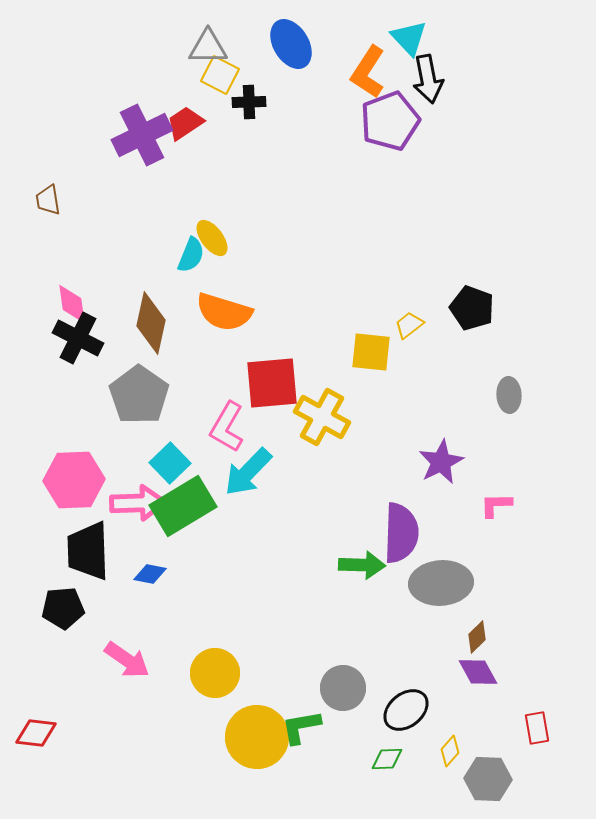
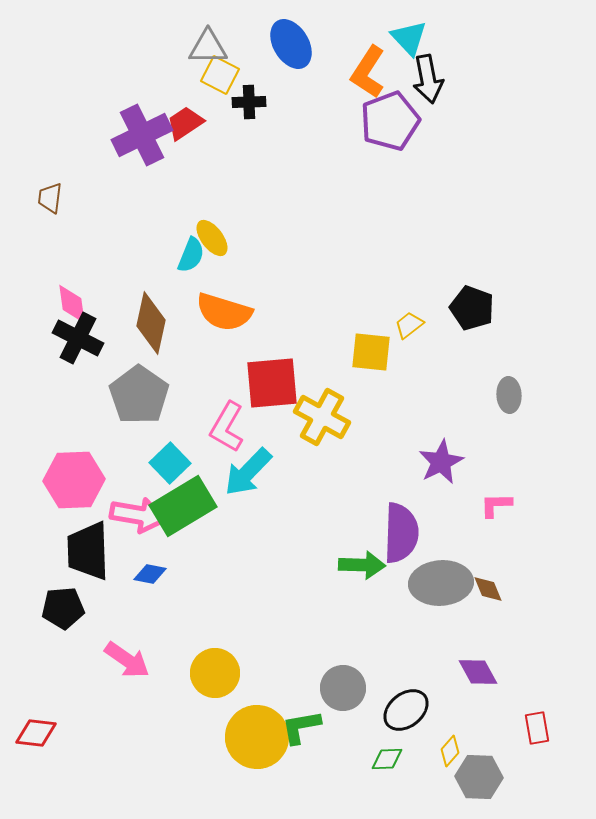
brown trapezoid at (48, 200): moved 2 px right, 2 px up; rotated 16 degrees clockwise
pink arrow at (138, 503): moved 12 px down; rotated 12 degrees clockwise
brown diamond at (477, 637): moved 11 px right, 48 px up; rotated 68 degrees counterclockwise
gray hexagon at (488, 779): moved 9 px left, 2 px up
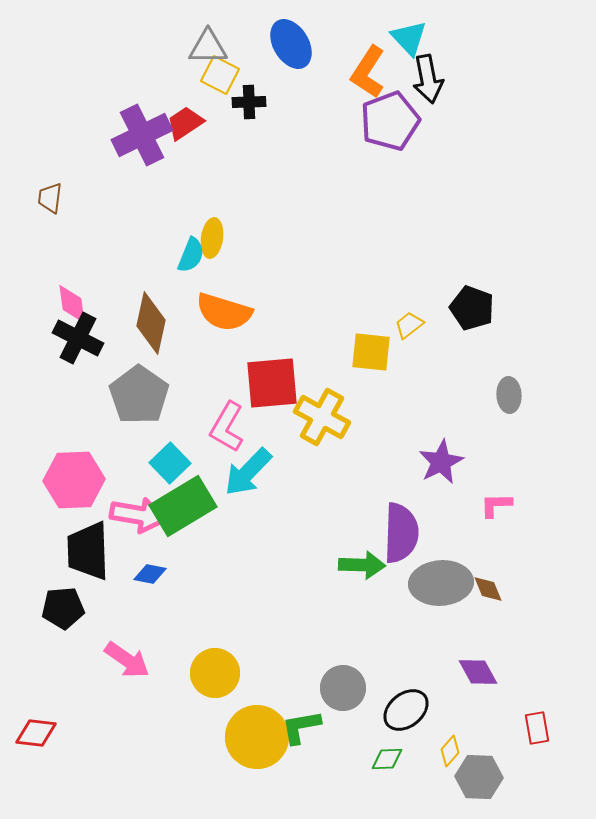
yellow ellipse at (212, 238): rotated 45 degrees clockwise
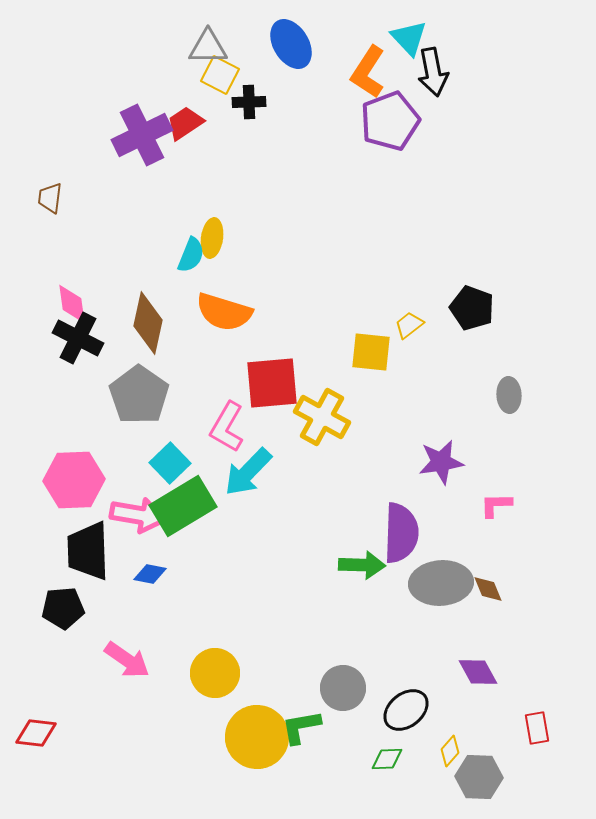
black arrow at (428, 79): moved 5 px right, 7 px up
brown diamond at (151, 323): moved 3 px left
purple star at (441, 462): rotated 18 degrees clockwise
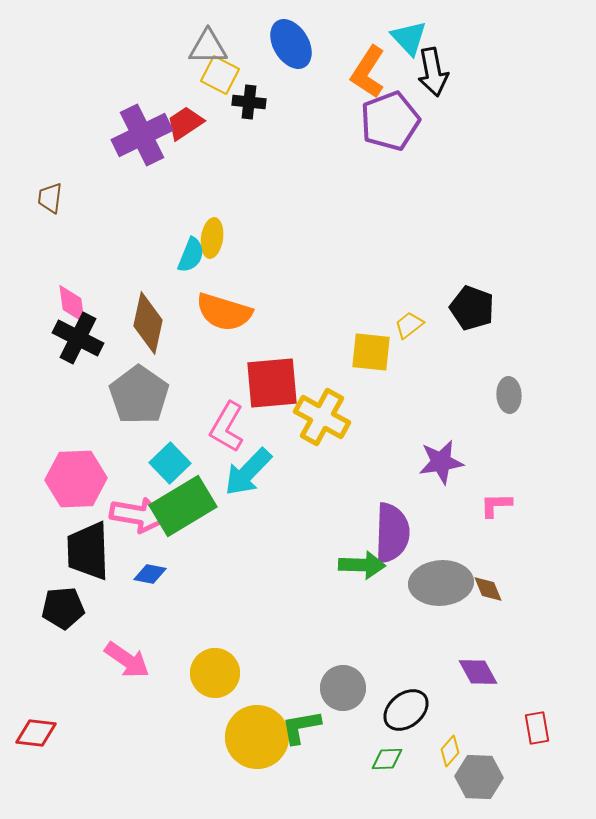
black cross at (249, 102): rotated 8 degrees clockwise
pink hexagon at (74, 480): moved 2 px right, 1 px up
purple semicircle at (401, 533): moved 9 px left
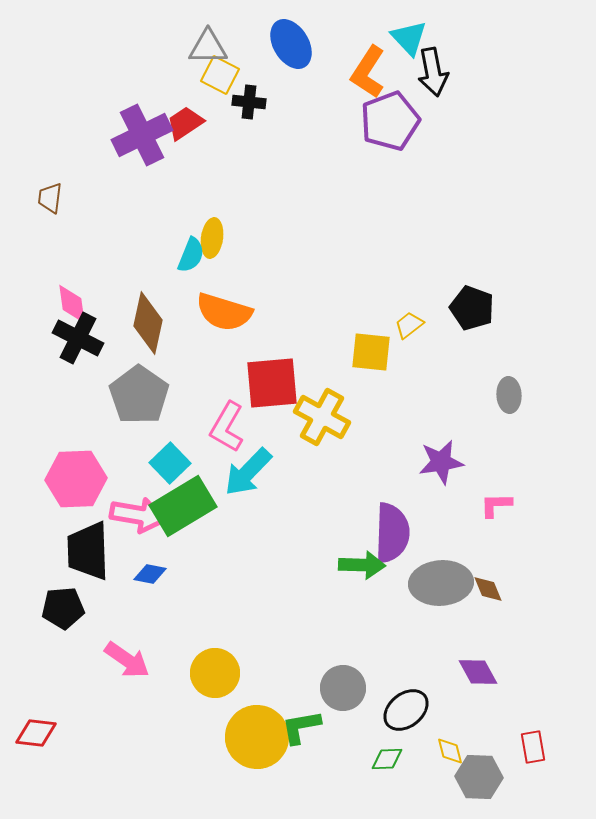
red rectangle at (537, 728): moved 4 px left, 19 px down
yellow diamond at (450, 751): rotated 56 degrees counterclockwise
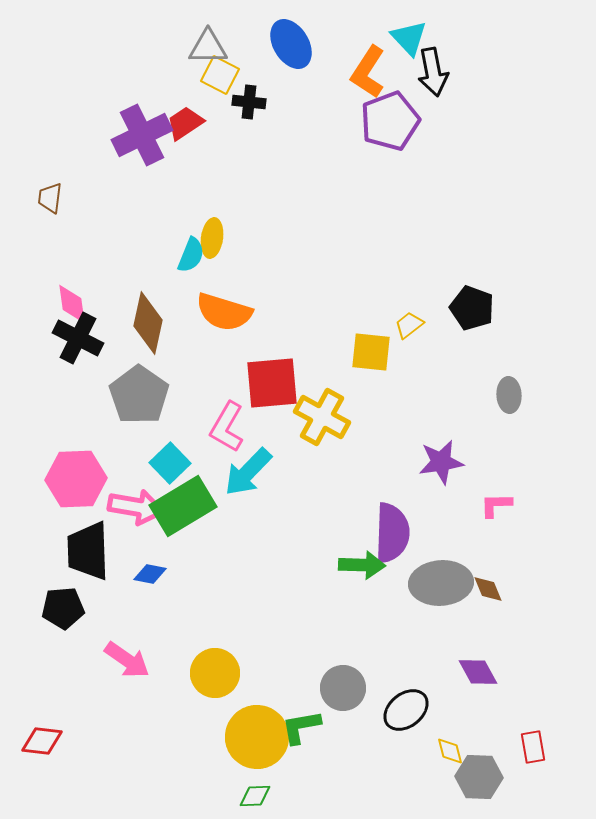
pink arrow at (138, 515): moved 2 px left, 8 px up
red diamond at (36, 733): moved 6 px right, 8 px down
green diamond at (387, 759): moved 132 px left, 37 px down
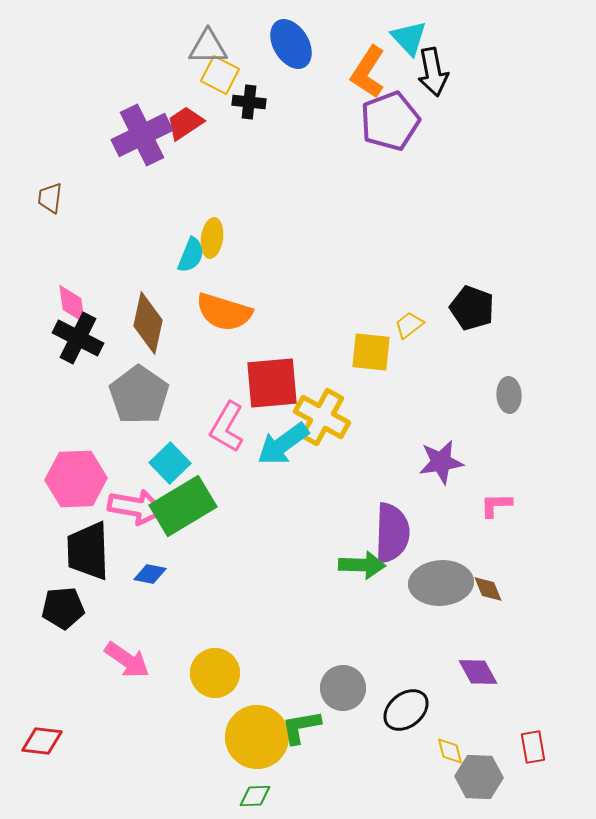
cyan arrow at (248, 472): moved 35 px right, 28 px up; rotated 10 degrees clockwise
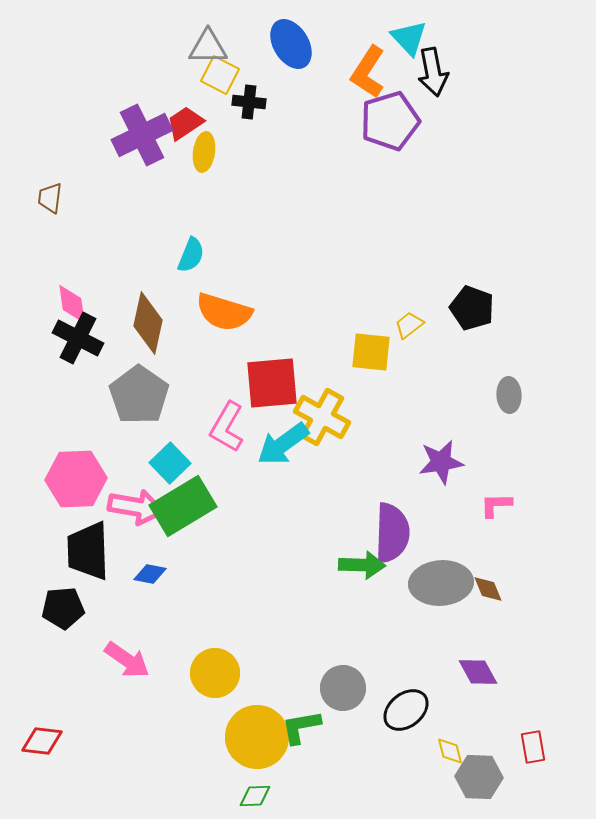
purple pentagon at (390, 121): rotated 4 degrees clockwise
yellow ellipse at (212, 238): moved 8 px left, 86 px up
